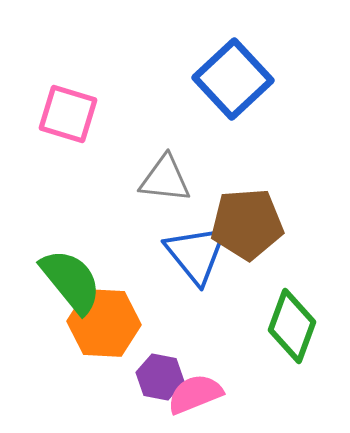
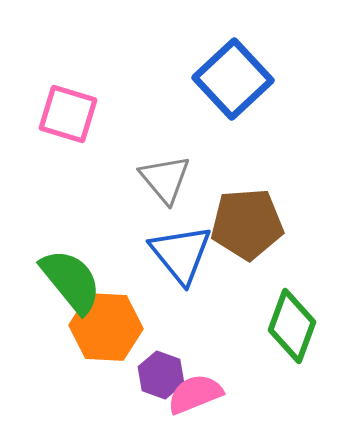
gray triangle: rotated 44 degrees clockwise
blue triangle: moved 15 px left
orange hexagon: moved 2 px right, 4 px down
purple hexagon: moved 1 px right, 2 px up; rotated 9 degrees clockwise
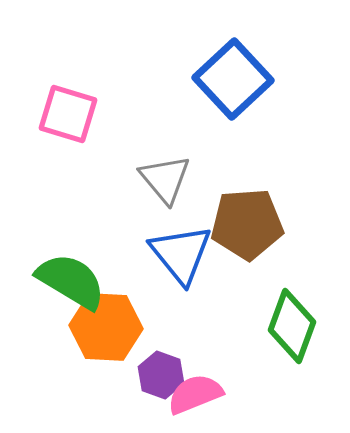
green semicircle: rotated 20 degrees counterclockwise
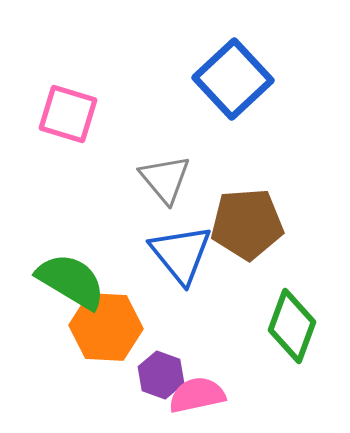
pink semicircle: moved 2 px right, 1 px down; rotated 10 degrees clockwise
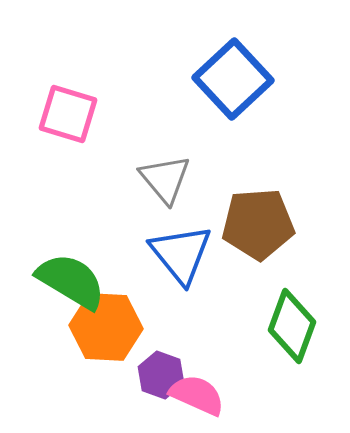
brown pentagon: moved 11 px right
pink semicircle: rotated 36 degrees clockwise
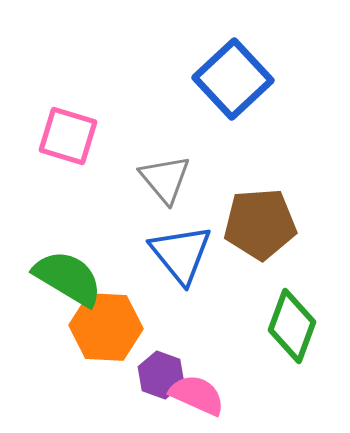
pink square: moved 22 px down
brown pentagon: moved 2 px right
green semicircle: moved 3 px left, 3 px up
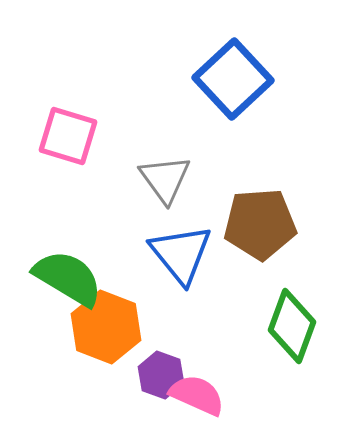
gray triangle: rotated 4 degrees clockwise
orange hexagon: rotated 18 degrees clockwise
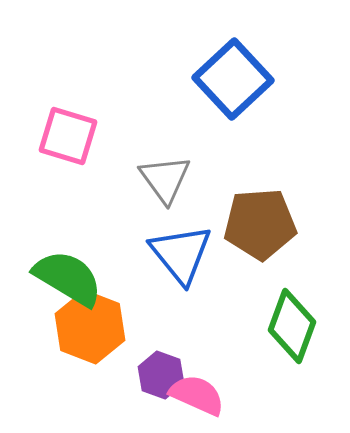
orange hexagon: moved 16 px left
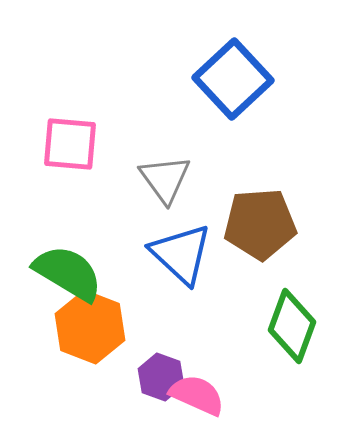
pink square: moved 2 px right, 8 px down; rotated 12 degrees counterclockwise
blue triangle: rotated 8 degrees counterclockwise
green semicircle: moved 5 px up
purple hexagon: moved 2 px down
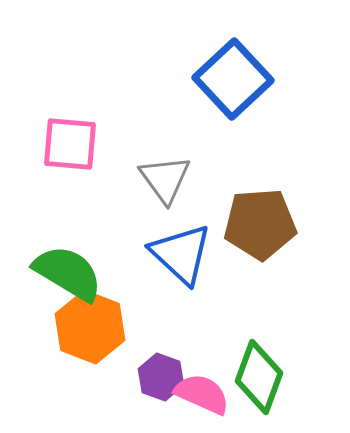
green diamond: moved 33 px left, 51 px down
pink semicircle: moved 5 px right, 1 px up
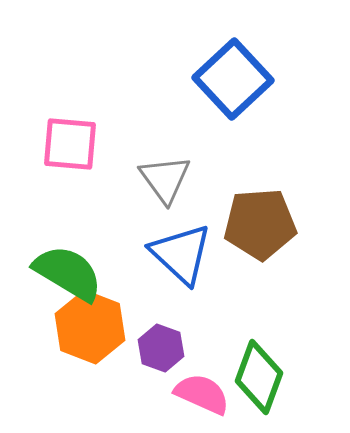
purple hexagon: moved 29 px up
